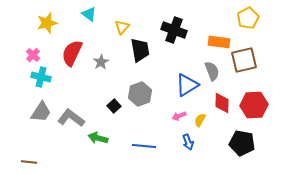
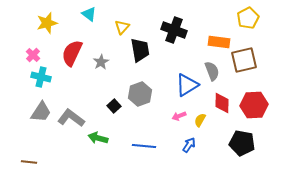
blue arrow: moved 1 px right, 3 px down; rotated 126 degrees counterclockwise
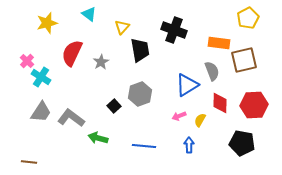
orange rectangle: moved 1 px down
pink cross: moved 6 px left, 6 px down
cyan cross: rotated 18 degrees clockwise
red diamond: moved 2 px left
blue arrow: rotated 35 degrees counterclockwise
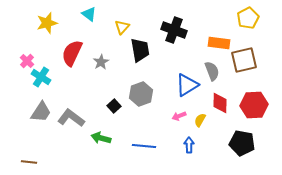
gray hexagon: moved 1 px right
green arrow: moved 3 px right
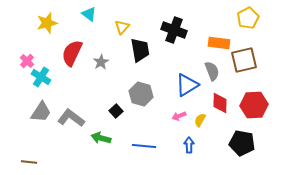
gray hexagon: rotated 25 degrees counterclockwise
black square: moved 2 px right, 5 px down
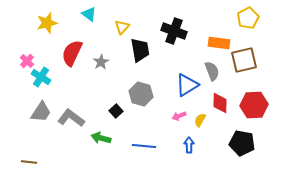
black cross: moved 1 px down
